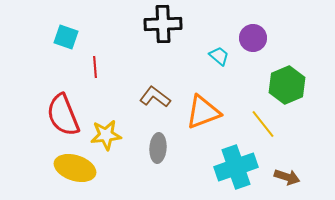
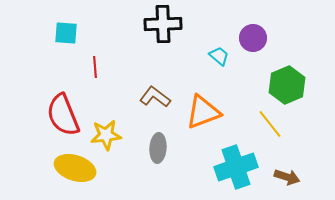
cyan square: moved 4 px up; rotated 15 degrees counterclockwise
yellow line: moved 7 px right
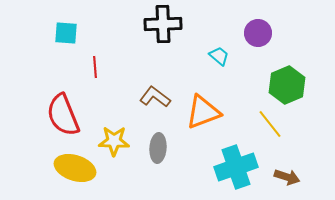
purple circle: moved 5 px right, 5 px up
yellow star: moved 8 px right, 6 px down; rotated 8 degrees clockwise
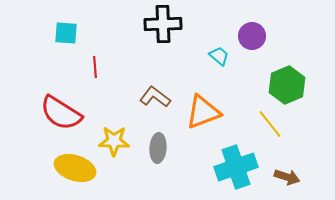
purple circle: moved 6 px left, 3 px down
red semicircle: moved 2 px left, 2 px up; rotated 36 degrees counterclockwise
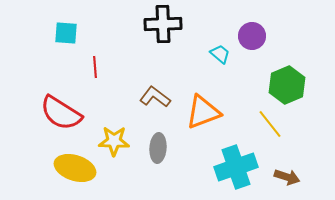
cyan trapezoid: moved 1 px right, 2 px up
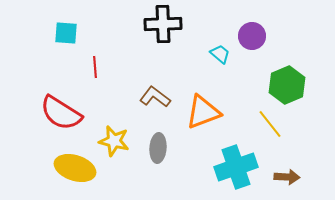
yellow star: rotated 12 degrees clockwise
brown arrow: rotated 15 degrees counterclockwise
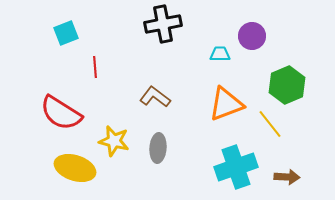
black cross: rotated 9 degrees counterclockwise
cyan square: rotated 25 degrees counterclockwise
cyan trapezoid: rotated 40 degrees counterclockwise
orange triangle: moved 23 px right, 8 px up
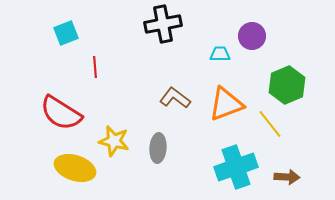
brown L-shape: moved 20 px right, 1 px down
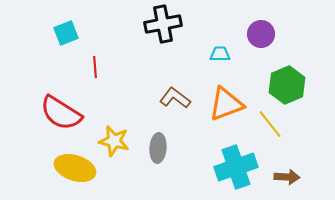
purple circle: moved 9 px right, 2 px up
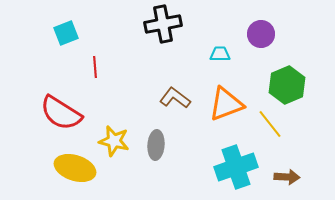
gray ellipse: moved 2 px left, 3 px up
